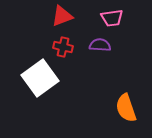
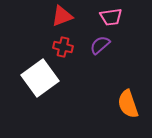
pink trapezoid: moved 1 px left, 1 px up
purple semicircle: rotated 45 degrees counterclockwise
orange semicircle: moved 2 px right, 4 px up
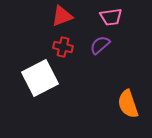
white square: rotated 9 degrees clockwise
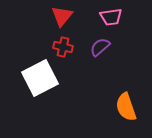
red triangle: rotated 30 degrees counterclockwise
purple semicircle: moved 2 px down
orange semicircle: moved 2 px left, 3 px down
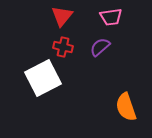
white square: moved 3 px right
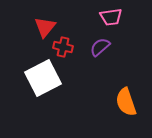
red triangle: moved 17 px left, 11 px down
orange semicircle: moved 5 px up
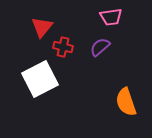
red triangle: moved 3 px left
white square: moved 3 px left, 1 px down
